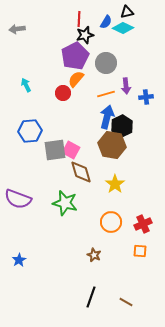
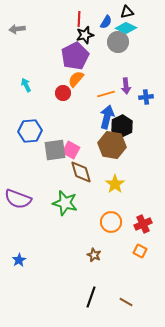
cyan diamond: moved 3 px right
gray circle: moved 12 px right, 21 px up
orange square: rotated 24 degrees clockwise
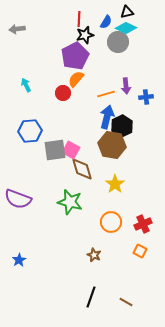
brown diamond: moved 1 px right, 3 px up
green star: moved 5 px right, 1 px up
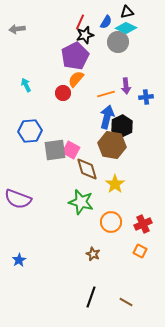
red line: moved 1 px right, 3 px down; rotated 21 degrees clockwise
brown diamond: moved 5 px right
green star: moved 11 px right
brown star: moved 1 px left, 1 px up
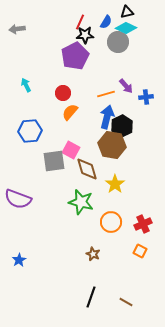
black star: rotated 12 degrees clockwise
orange semicircle: moved 6 px left, 33 px down
purple arrow: rotated 35 degrees counterclockwise
gray square: moved 1 px left, 11 px down
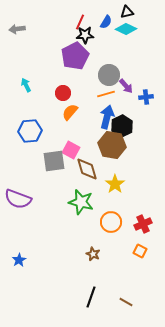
cyan diamond: moved 1 px down
gray circle: moved 9 px left, 33 px down
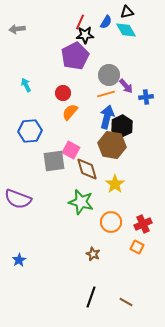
cyan diamond: moved 1 px down; rotated 35 degrees clockwise
orange square: moved 3 px left, 4 px up
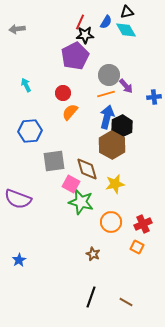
blue cross: moved 8 px right
brown hexagon: rotated 20 degrees clockwise
pink square: moved 34 px down
yellow star: rotated 24 degrees clockwise
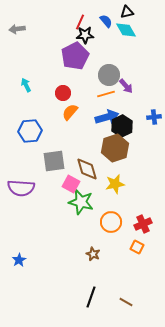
blue semicircle: moved 1 px up; rotated 72 degrees counterclockwise
blue cross: moved 20 px down
blue arrow: rotated 60 degrees clockwise
brown hexagon: moved 3 px right, 3 px down; rotated 12 degrees clockwise
purple semicircle: moved 3 px right, 11 px up; rotated 16 degrees counterclockwise
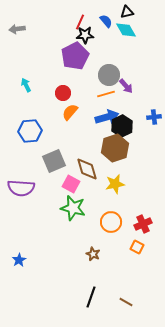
gray square: rotated 15 degrees counterclockwise
green star: moved 8 px left, 6 px down
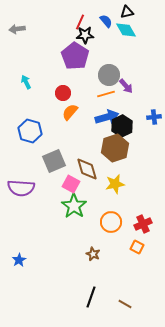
purple pentagon: rotated 12 degrees counterclockwise
cyan arrow: moved 3 px up
blue hexagon: rotated 20 degrees clockwise
green star: moved 1 px right, 2 px up; rotated 20 degrees clockwise
brown line: moved 1 px left, 2 px down
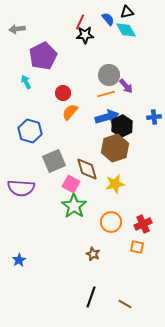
blue semicircle: moved 2 px right, 2 px up
purple pentagon: moved 32 px left; rotated 12 degrees clockwise
orange square: rotated 16 degrees counterclockwise
